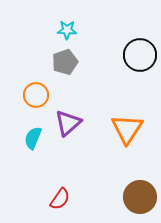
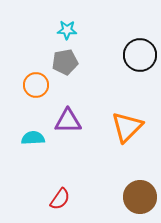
gray pentagon: rotated 10 degrees clockwise
orange circle: moved 10 px up
purple triangle: moved 2 px up; rotated 40 degrees clockwise
orange triangle: moved 2 px up; rotated 12 degrees clockwise
cyan semicircle: rotated 65 degrees clockwise
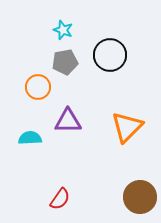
cyan star: moved 4 px left; rotated 18 degrees clockwise
black circle: moved 30 px left
orange circle: moved 2 px right, 2 px down
cyan semicircle: moved 3 px left
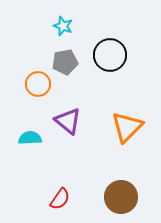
cyan star: moved 4 px up
orange circle: moved 3 px up
purple triangle: rotated 40 degrees clockwise
brown circle: moved 19 px left
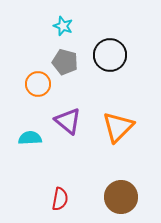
gray pentagon: rotated 25 degrees clockwise
orange triangle: moved 9 px left
red semicircle: rotated 25 degrees counterclockwise
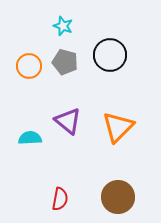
orange circle: moved 9 px left, 18 px up
brown circle: moved 3 px left
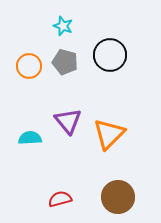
purple triangle: rotated 12 degrees clockwise
orange triangle: moved 9 px left, 7 px down
red semicircle: rotated 115 degrees counterclockwise
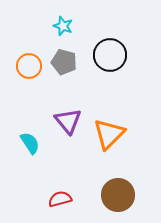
gray pentagon: moved 1 px left
cyan semicircle: moved 5 px down; rotated 60 degrees clockwise
brown circle: moved 2 px up
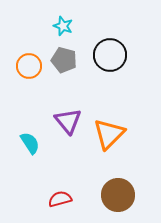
gray pentagon: moved 2 px up
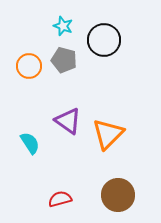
black circle: moved 6 px left, 15 px up
purple triangle: rotated 16 degrees counterclockwise
orange triangle: moved 1 px left
